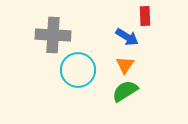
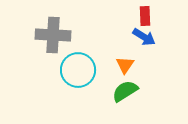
blue arrow: moved 17 px right
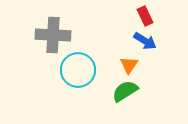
red rectangle: rotated 24 degrees counterclockwise
blue arrow: moved 1 px right, 4 px down
orange triangle: moved 4 px right
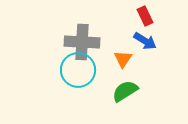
gray cross: moved 29 px right, 7 px down
orange triangle: moved 6 px left, 6 px up
